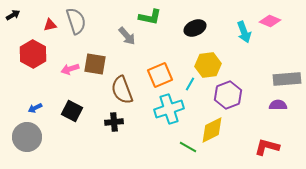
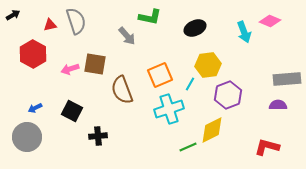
black cross: moved 16 px left, 14 px down
green line: rotated 54 degrees counterclockwise
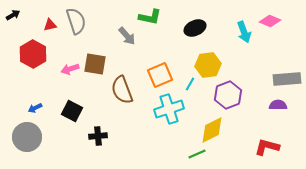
green line: moved 9 px right, 7 px down
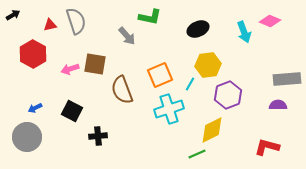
black ellipse: moved 3 px right, 1 px down
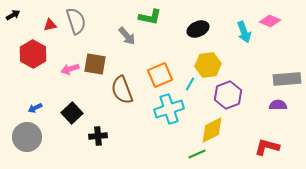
black square: moved 2 px down; rotated 20 degrees clockwise
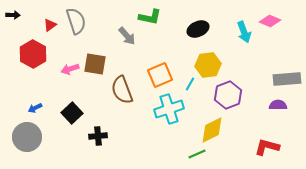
black arrow: rotated 32 degrees clockwise
red triangle: rotated 24 degrees counterclockwise
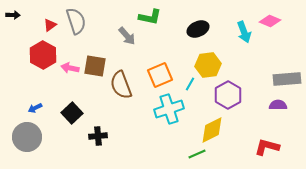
red hexagon: moved 10 px right, 1 px down
brown square: moved 2 px down
pink arrow: moved 1 px up; rotated 30 degrees clockwise
brown semicircle: moved 1 px left, 5 px up
purple hexagon: rotated 8 degrees counterclockwise
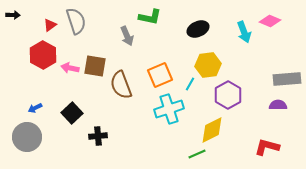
gray arrow: rotated 18 degrees clockwise
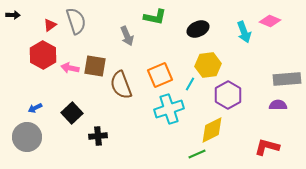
green L-shape: moved 5 px right
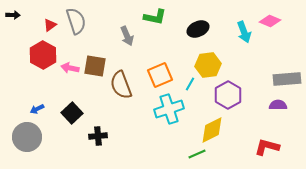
blue arrow: moved 2 px right, 1 px down
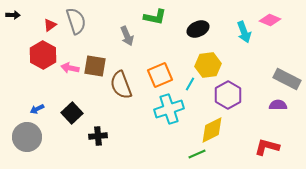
pink diamond: moved 1 px up
gray rectangle: rotated 32 degrees clockwise
